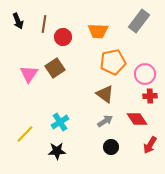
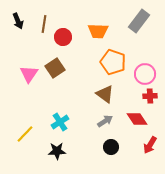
orange pentagon: rotated 30 degrees clockwise
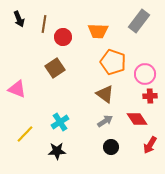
black arrow: moved 1 px right, 2 px up
pink triangle: moved 12 px left, 15 px down; rotated 42 degrees counterclockwise
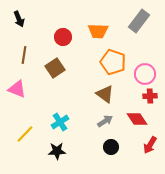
brown line: moved 20 px left, 31 px down
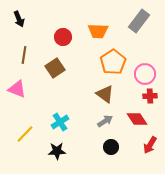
orange pentagon: rotated 20 degrees clockwise
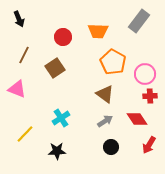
brown line: rotated 18 degrees clockwise
orange pentagon: rotated 10 degrees counterclockwise
cyan cross: moved 1 px right, 4 px up
red arrow: moved 1 px left
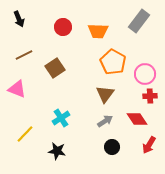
red circle: moved 10 px up
brown line: rotated 36 degrees clockwise
brown triangle: rotated 30 degrees clockwise
black circle: moved 1 px right
black star: rotated 12 degrees clockwise
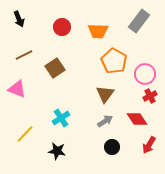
red circle: moved 1 px left
orange pentagon: moved 1 px right, 1 px up
red cross: rotated 24 degrees counterclockwise
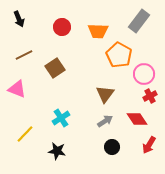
orange pentagon: moved 5 px right, 6 px up
pink circle: moved 1 px left
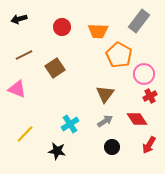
black arrow: rotated 98 degrees clockwise
cyan cross: moved 9 px right, 6 px down
